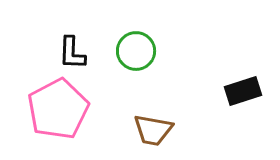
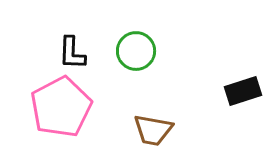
pink pentagon: moved 3 px right, 2 px up
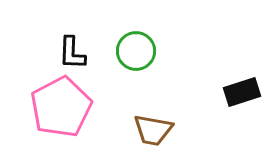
black rectangle: moved 1 px left, 1 px down
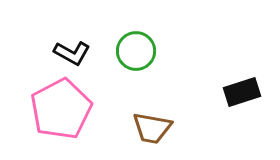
black L-shape: rotated 63 degrees counterclockwise
pink pentagon: moved 2 px down
brown trapezoid: moved 1 px left, 2 px up
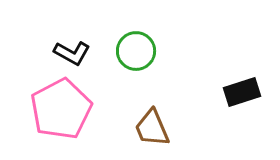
brown trapezoid: rotated 57 degrees clockwise
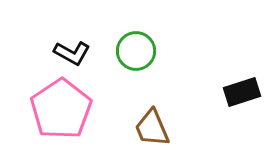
pink pentagon: rotated 6 degrees counterclockwise
